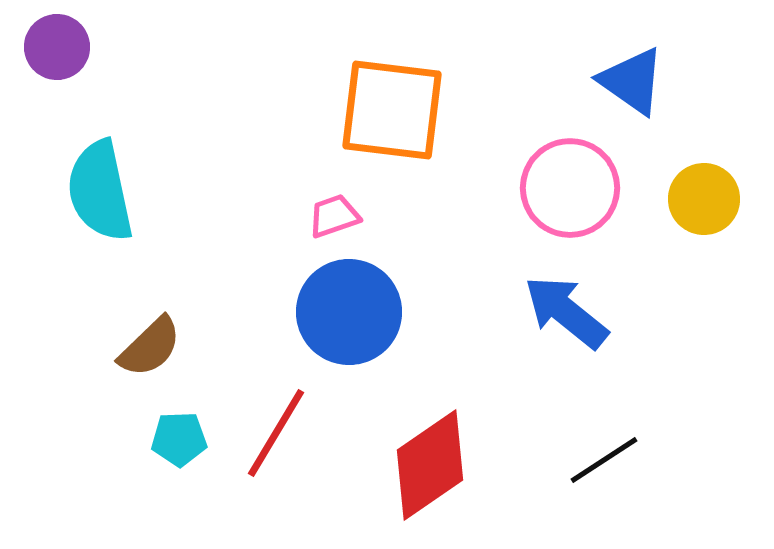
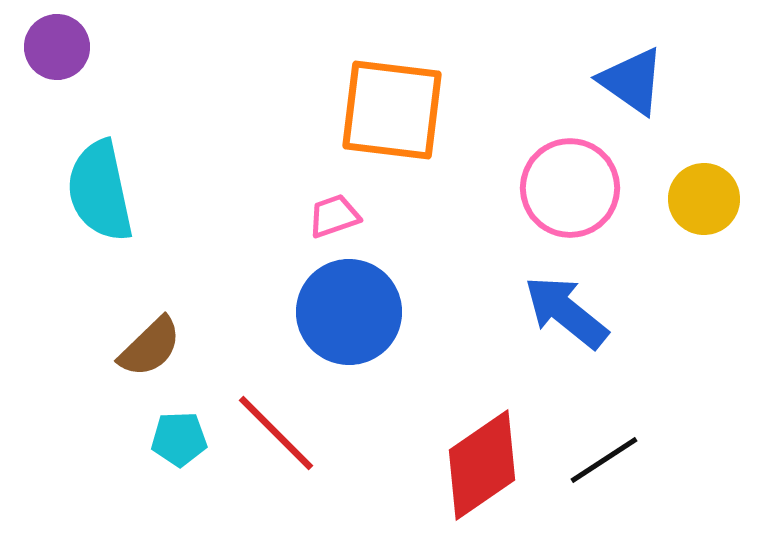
red line: rotated 76 degrees counterclockwise
red diamond: moved 52 px right
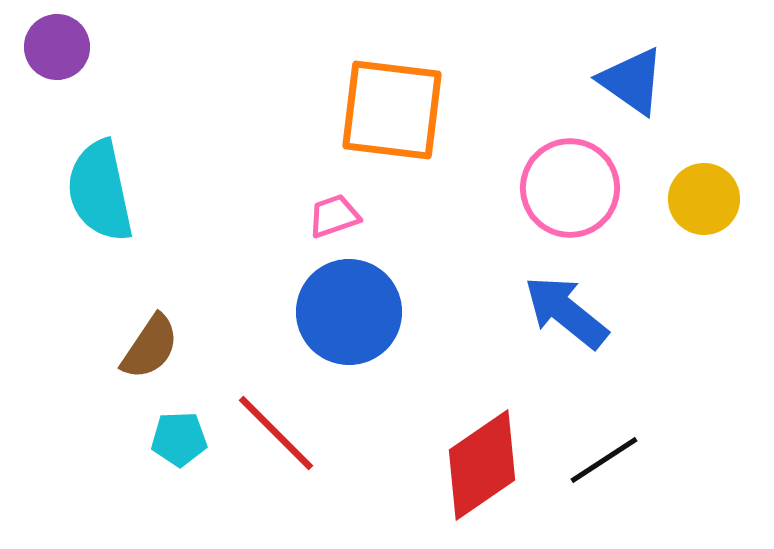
brown semicircle: rotated 12 degrees counterclockwise
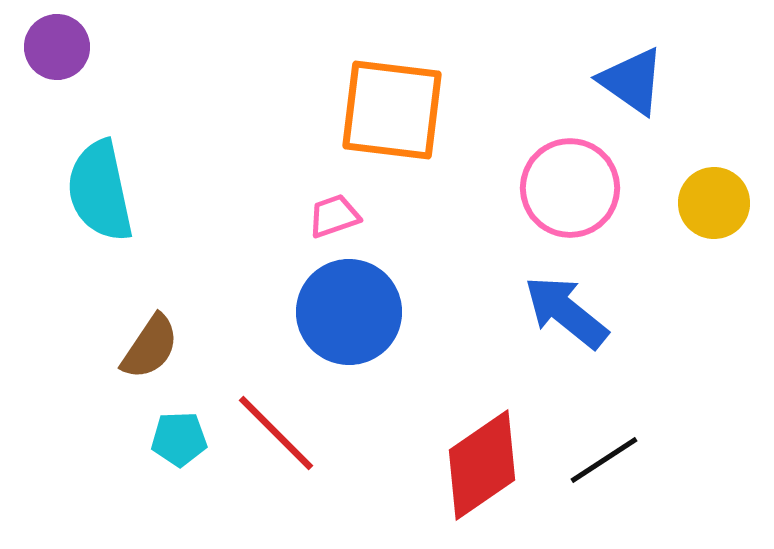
yellow circle: moved 10 px right, 4 px down
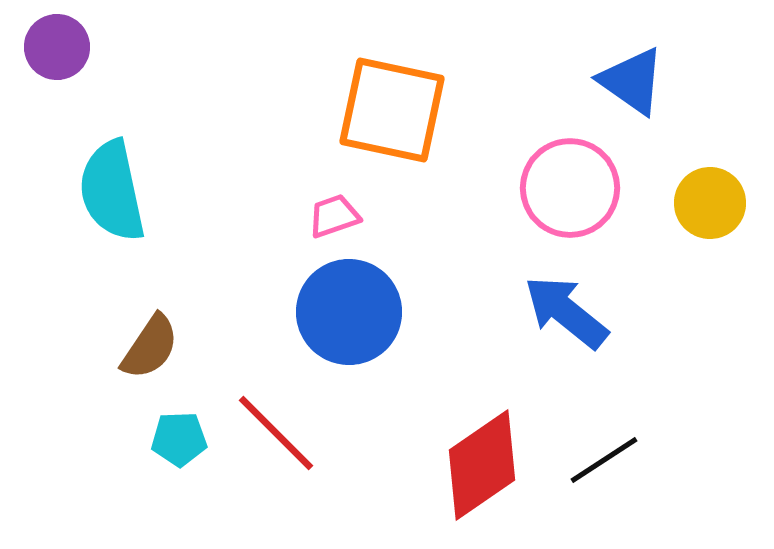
orange square: rotated 5 degrees clockwise
cyan semicircle: moved 12 px right
yellow circle: moved 4 px left
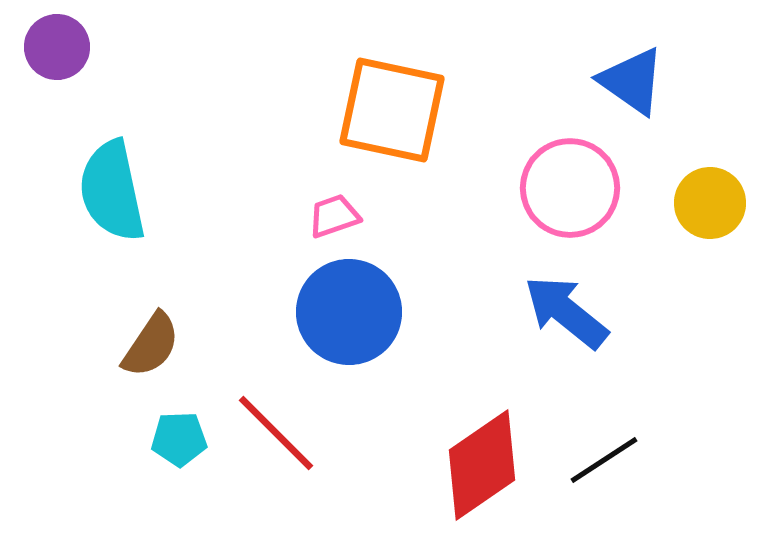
brown semicircle: moved 1 px right, 2 px up
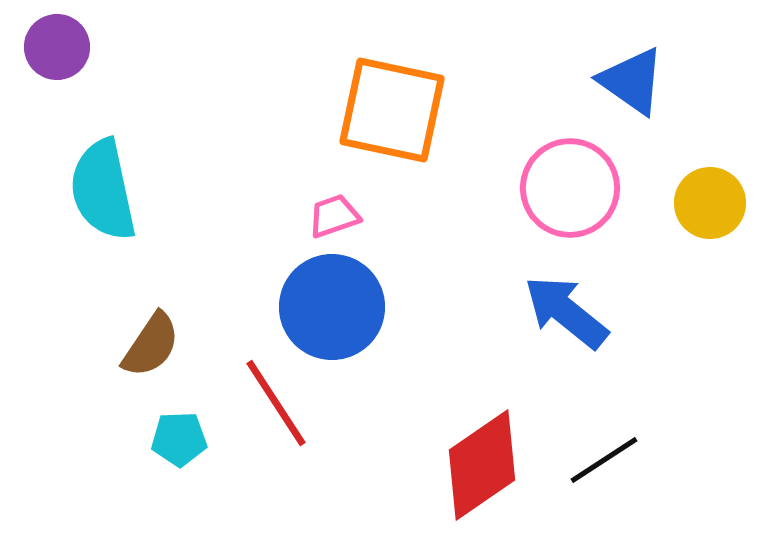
cyan semicircle: moved 9 px left, 1 px up
blue circle: moved 17 px left, 5 px up
red line: moved 30 px up; rotated 12 degrees clockwise
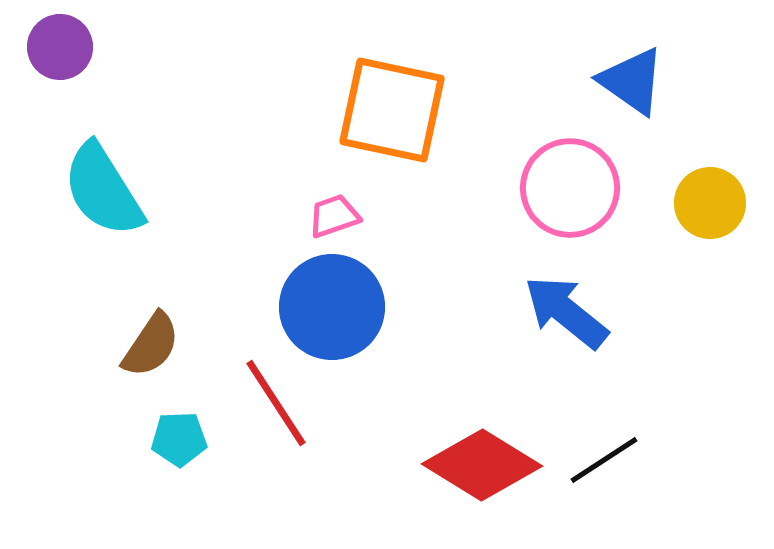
purple circle: moved 3 px right
cyan semicircle: rotated 20 degrees counterclockwise
red diamond: rotated 66 degrees clockwise
